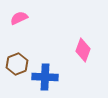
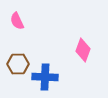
pink semicircle: moved 2 px left, 3 px down; rotated 90 degrees counterclockwise
brown hexagon: moved 1 px right; rotated 20 degrees clockwise
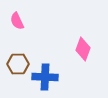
pink diamond: moved 1 px up
